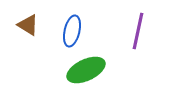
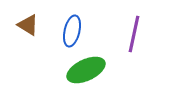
purple line: moved 4 px left, 3 px down
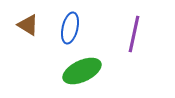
blue ellipse: moved 2 px left, 3 px up
green ellipse: moved 4 px left, 1 px down
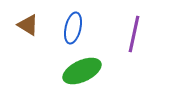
blue ellipse: moved 3 px right
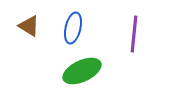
brown triangle: moved 1 px right, 1 px down
purple line: rotated 6 degrees counterclockwise
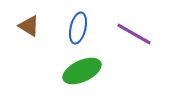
blue ellipse: moved 5 px right
purple line: rotated 66 degrees counterclockwise
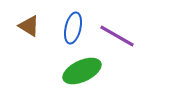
blue ellipse: moved 5 px left
purple line: moved 17 px left, 2 px down
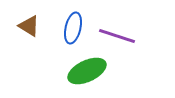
purple line: rotated 12 degrees counterclockwise
green ellipse: moved 5 px right
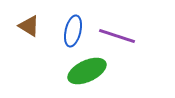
blue ellipse: moved 3 px down
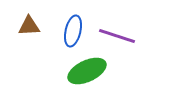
brown triangle: rotated 35 degrees counterclockwise
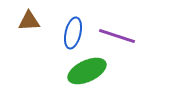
brown triangle: moved 5 px up
blue ellipse: moved 2 px down
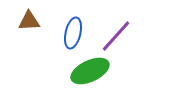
purple line: moved 1 px left; rotated 66 degrees counterclockwise
green ellipse: moved 3 px right
